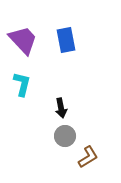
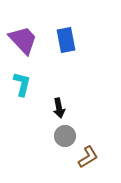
black arrow: moved 2 px left
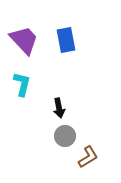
purple trapezoid: moved 1 px right
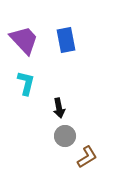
cyan L-shape: moved 4 px right, 1 px up
brown L-shape: moved 1 px left
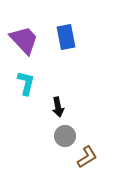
blue rectangle: moved 3 px up
black arrow: moved 1 px left, 1 px up
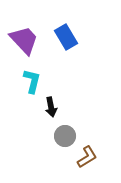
blue rectangle: rotated 20 degrees counterclockwise
cyan L-shape: moved 6 px right, 2 px up
black arrow: moved 7 px left
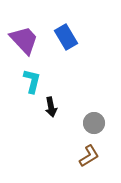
gray circle: moved 29 px right, 13 px up
brown L-shape: moved 2 px right, 1 px up
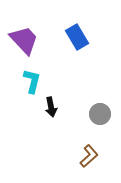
blue rectangle: moved 11 px right
gray circle: moved 6 px right, 9 px up
brown L-shape: rotated 10 degrees counterclockwise
